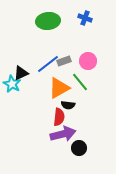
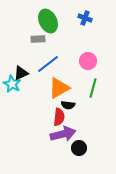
green ellipse: rotated 70 degrees clockwise
gray rectangle: moved 26 px left, 22 px up; rotated 16 degrees clockwise
green line: moved 13 px right, 6 px down; rotated 54 degrees clockwise
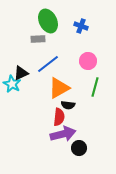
blue cross: moved 4 px left, 8 px down
green line: moved 2 px right, 1 px up
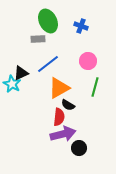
black semicircle: rotated 24 degrees clockwise
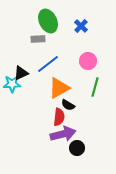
blue cross: rotated 24 degrees clockwise
cyan star: rotated 30 degrees counterclockwise
black circle: moved 2 px left
